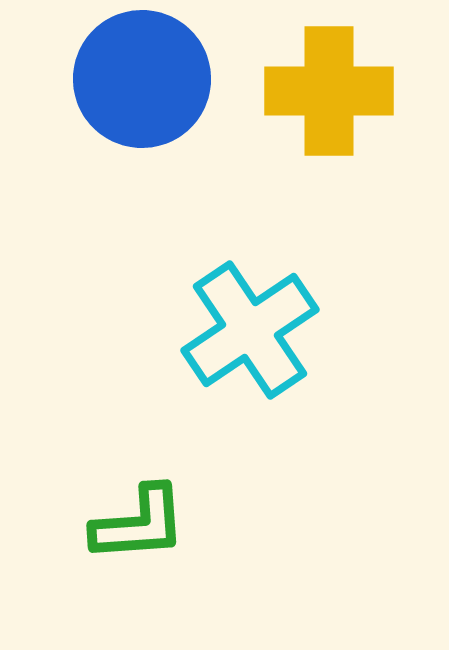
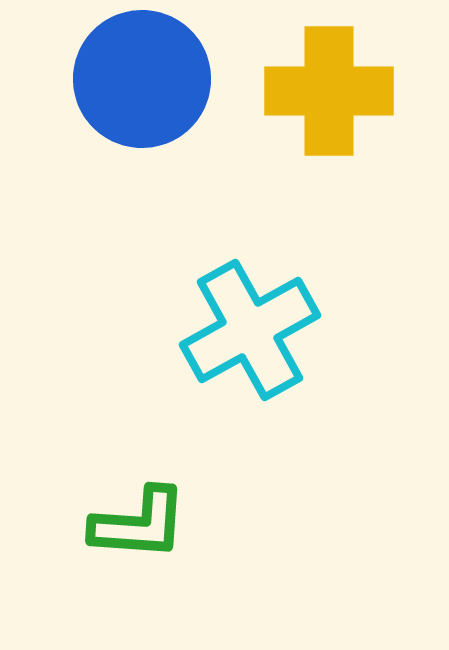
cyan cross: rotated 5 degrees clockwise
green L-shape: rotated 8 degrees clockwise
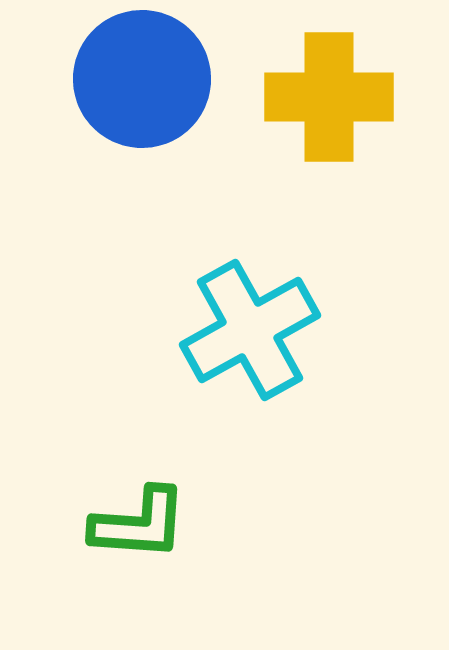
yellow cross: moved 6 px down
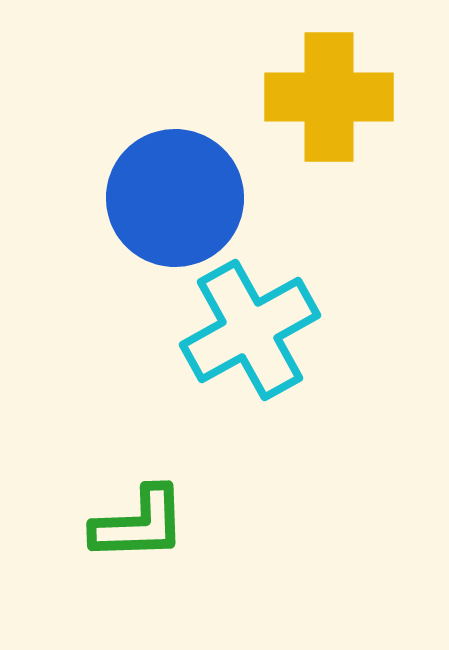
blue circle: moved 33 px right, 119 px down
green L-shape: rotated 6 degrees counterclockwise
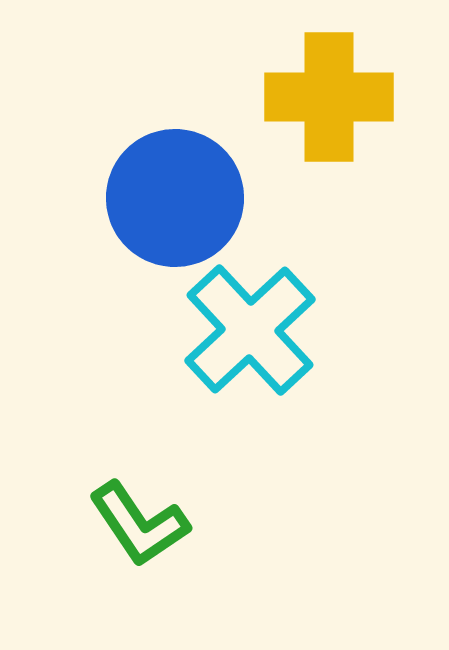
cyan cross: rotated 14 degrees counterclockwise
green L-shape: rotated 58 degrees clockwise
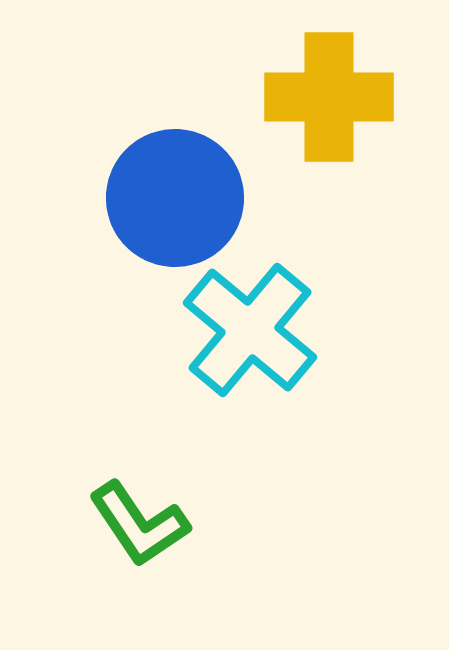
cyan cross: rotated 7 degrees counterclockwise
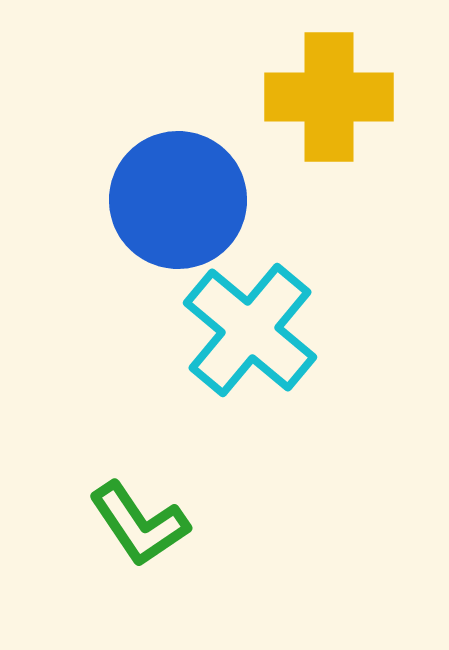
blue circle: moved 3 px right, 2 px down
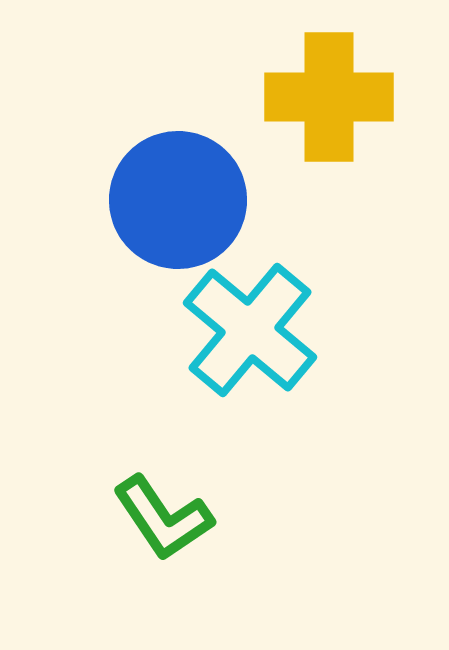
green L-shape: moved 24 px right, 6 px up
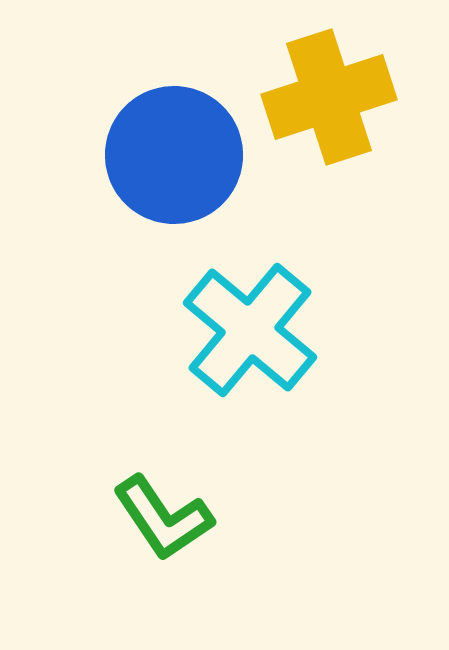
yellow cross: rotated 18 degrees counterclockwise
blue circle: moved 4 px left, 45 px up
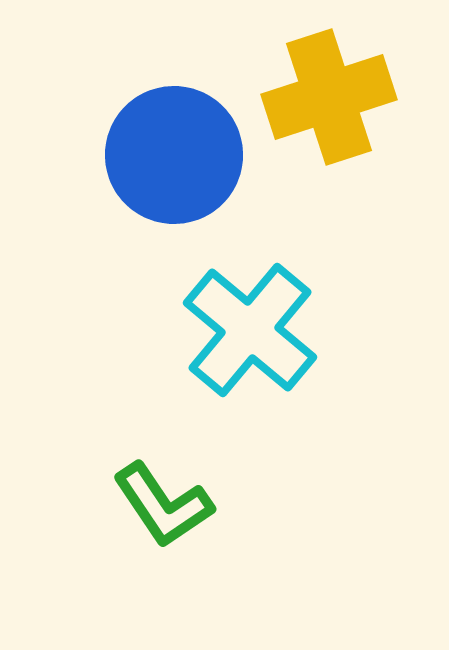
green L-shape: moved 13 px up
